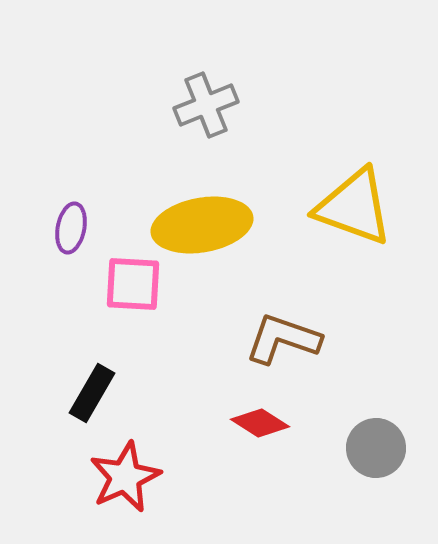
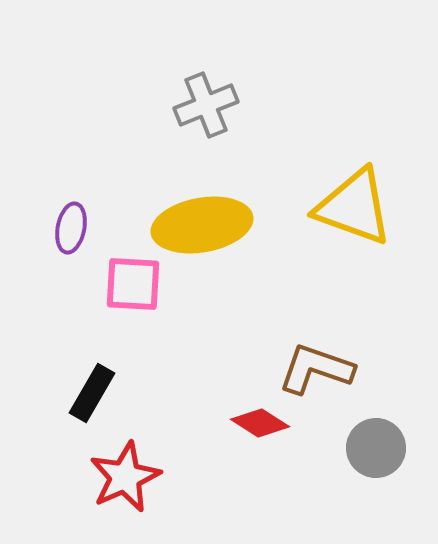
brown L-shape: moved 33 px right, 30 px down
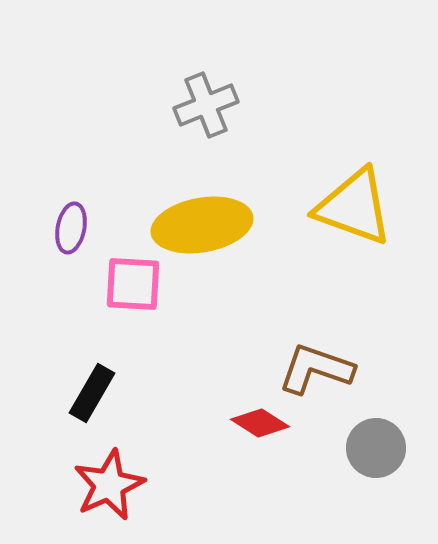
red star: moved 16 px left, 8 px down
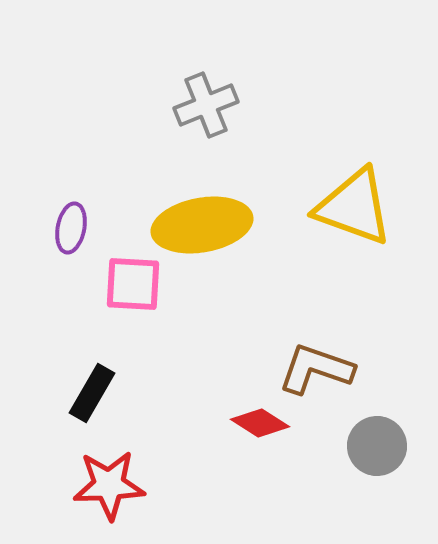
gray circle: moved 1 px right, 2 px up
red star: rotated 22 degrees clockwise
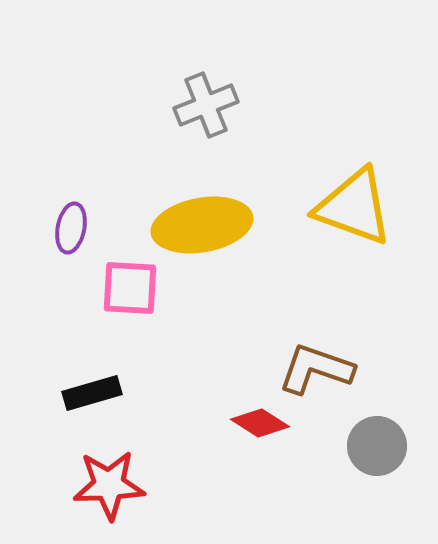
pink square: moved 3 px left, 4 px down
black rectangle: rotated 44 degrees clockwise
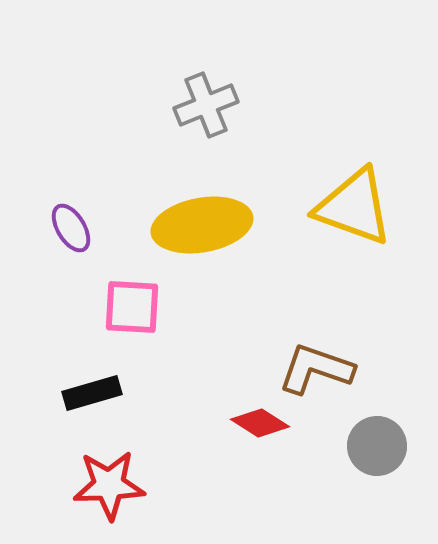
purple ellipse: rotated 42 degrees counterclockwise
pink square: moved 2 px right, 19 px down
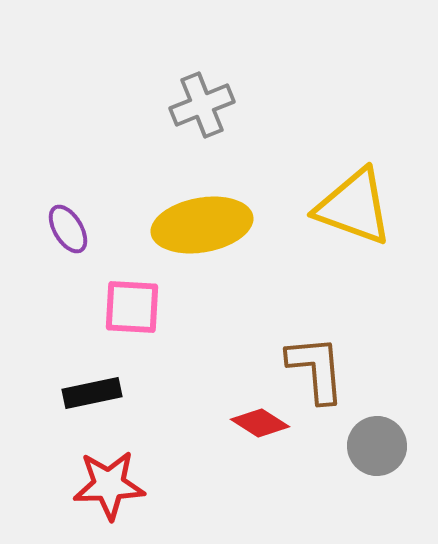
gray cross: moved 4 px left
purple ellipse: moved 3 px left, 1 px down
brown L-shape: rotated 66 degrees clockwise
black rectangle: rotated 4 degrees clockwise
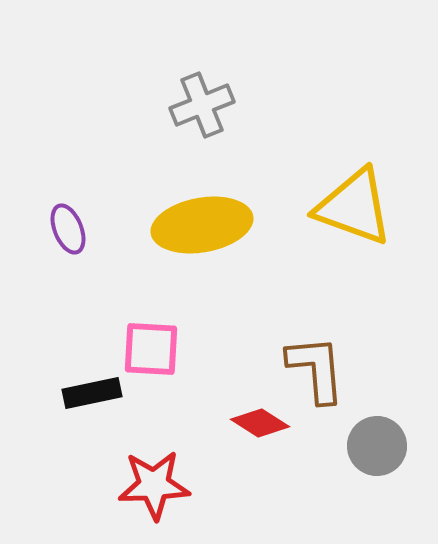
purple ellipse: rotated 9 degrees clockwise
pink square: moved 19 px right, 42 px down
red star: moved 45 px right
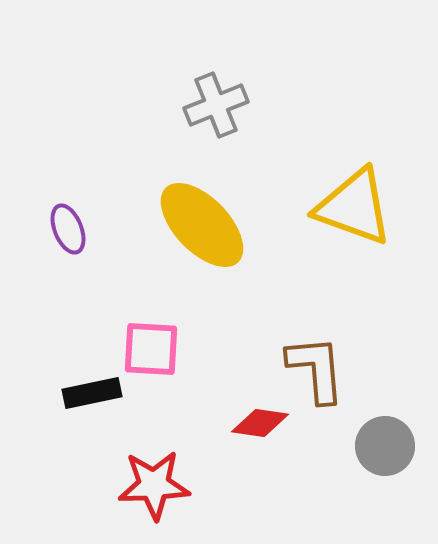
gray cross: moved 14 px right
yellow ellipse: rotated 56 degrees clockwise
red diamond: rotated 24 degrees counterclockwise
gray circle: moved 8 px right
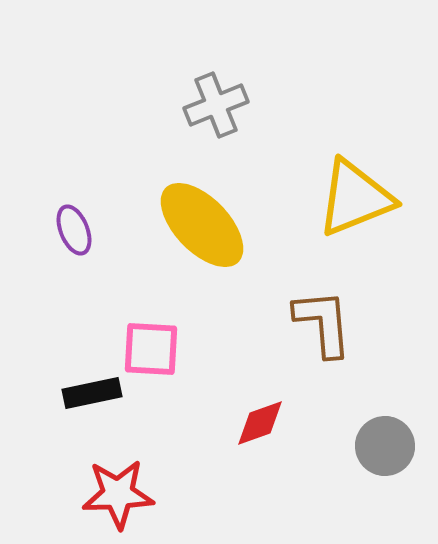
yellow triangle: moved 1 px right, 9 px up; rotated 42 degrees counterclockwise
purple ellipse: moved 6 px right, 1 px down
brown L-shape: moved 7 px right, 46 px up
red diamond: rotated 28 degrees counterclockwise
red star: moved 36 px left, 9 px down
